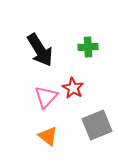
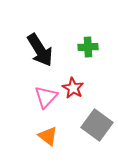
gray square: rotated 32 degrees counterclockwise
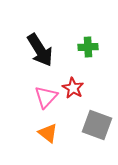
gray square: rotated 16 degrees counterclockwise
orange triangle: moved 3 px up
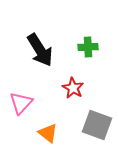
pink triangle: moved 25 px left, 6 px down
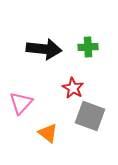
black arrow: moved 4 px right, 1 px up; rotated 52 degrees counterclockwise
gray square: moved 7 px left, 9 px up
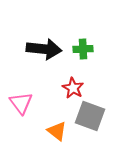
green cross: moved 5 px left, 2 px down
pink triangle: rotated 20 degrees counterclockwise
orange triangle: moved 9 px right, 2 px up
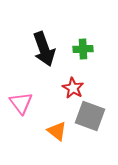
black arrow: rotated 64 degrees clockwise
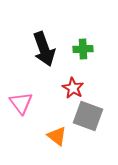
gray square: moved 2 px left
orange triangle: moved 5 px down
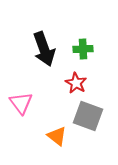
red star: moved 3 px right, 5 px up
